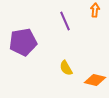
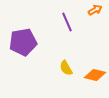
orange arrow: rotated 56 degrees clockwise
purple line: moved 2 px right, 1 px down
orange diamond: moved 5 px up
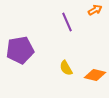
purple pentagon: moved 3 px left, 8 px down
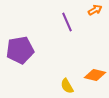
yellow semicircle: moved 1 px right, 18 px down
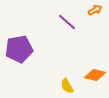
purple line: rotated 24 degrees counterclockwise
purple pentagon: moved 1 px left, 1 px up
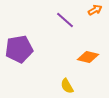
purple line: moved 2 px left, 2 px up
orange diamond: moved 7 px left, 18 px up
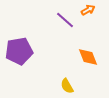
orange arrow: moved 7 px left
purple pentagon: moved 2 px down
orange diamond: rotated 55 degrees clockwise
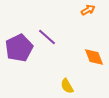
purple line: moved 18 px left, 17 px down
purple pentagon: moved 3 px up; rotated 16 degrees counterclockwise
orange diamond: moved 6 px right
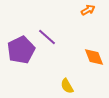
purple pentagon: moved 2 px right, 2 px down
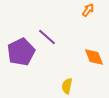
orange arrow: rotated 24 degrees counterclockwise
purple pentagon: moved 2 px down
yellow semicircle: rotated 42 degrees clockwise
